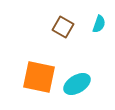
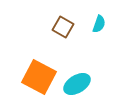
orange square: rotated 16 degrees clockwise
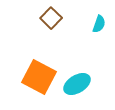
brown square: moved 12 px left, 9 px up; rotated 15 degrees clockwise
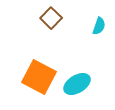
cyan semicircle: moved 2 px down
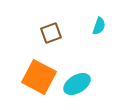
brown square: moved 15 px down; rotated 25 degrees clockwise
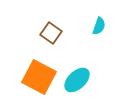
brown square: rotated 35 degrees counterclockwise
cyan ellipse: moved 4 px up; rotated 12 degrees counterclockwise
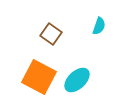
brown square: moved 1 px down
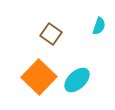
orange square: rotated 16 degrees clockwise
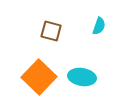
brown square: moved 3 px up; rotated 20 degrees counterclockwise
cyan ellipse: moved 5 px right, 3 px up; rotated 52 degrees clockwise
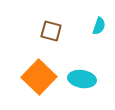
cyan ellipse: moved 2 px down
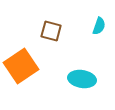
orange square: moved 18 px left, 11 px up; rotated 12 degrees clockwise
